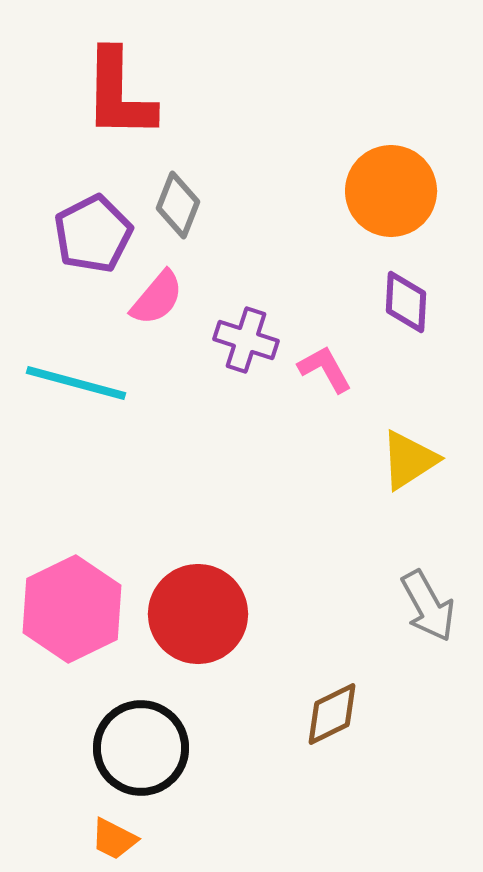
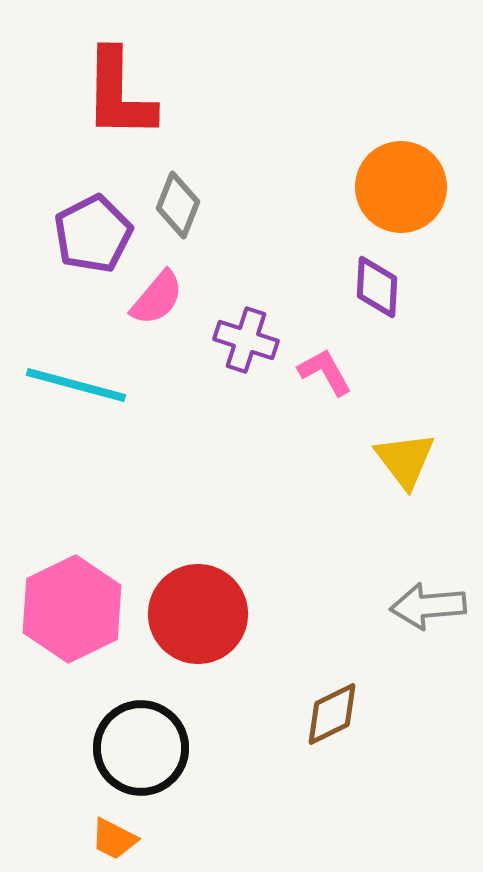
orange circle: moved 10 px right, 4 px up
purple diamond: moved 29 px left, 15 px up
pink L-shape: moved 3 px down
cyan line: moved 2 px down
yellow triangle: moved 4 px left; rotated 34 degrees counterclockwise
gray arrow: rotated 114 degrees clockwise
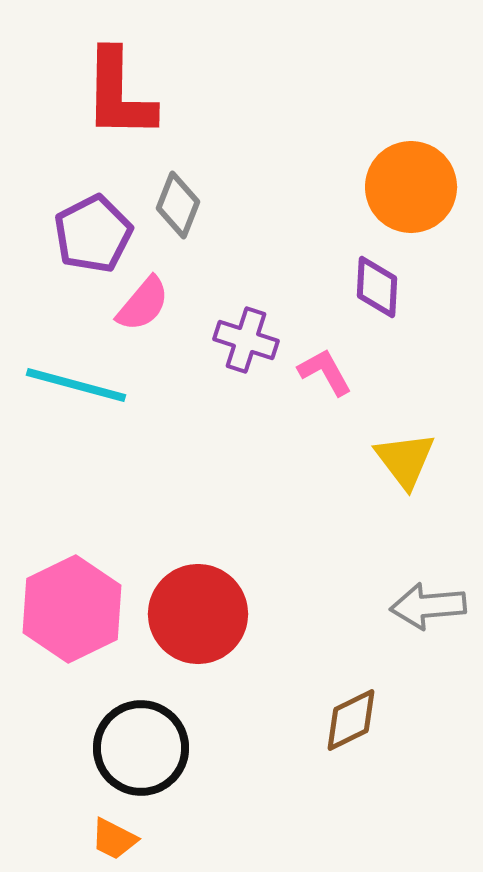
orange circle: moved 10 px right
pink semicircle: moved 14 px left, 6 px down
brown diamond: moved 19 px right, 6 px down
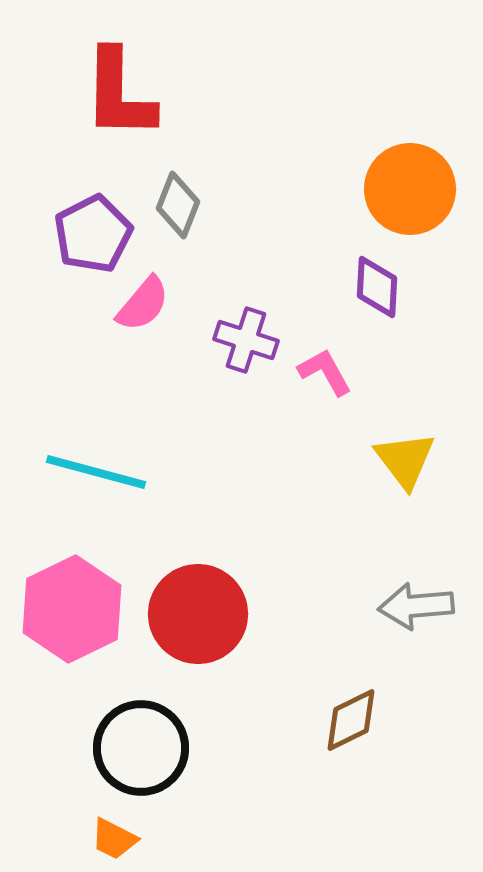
orange circle: moved 1 px left, 2 px down
cyan line: moved 20 px right, 87 px down
gray arrow: moved 12 px left
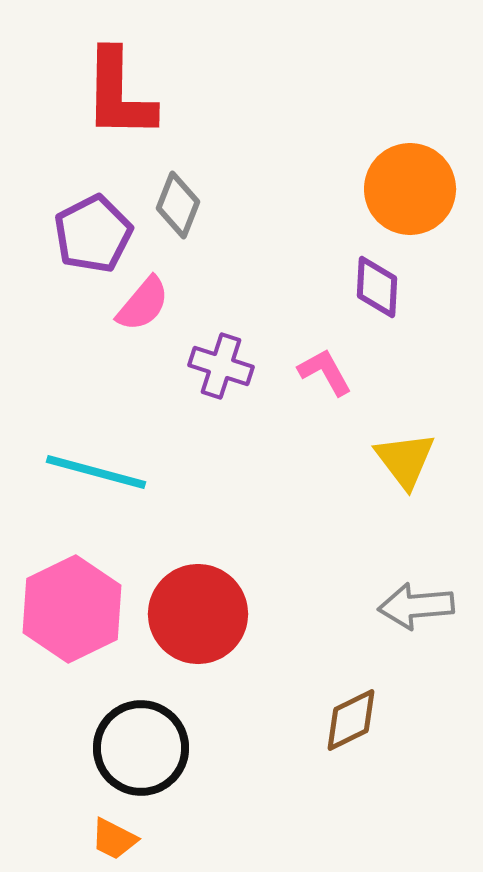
purple cross: moved 25 px left, 26 px down
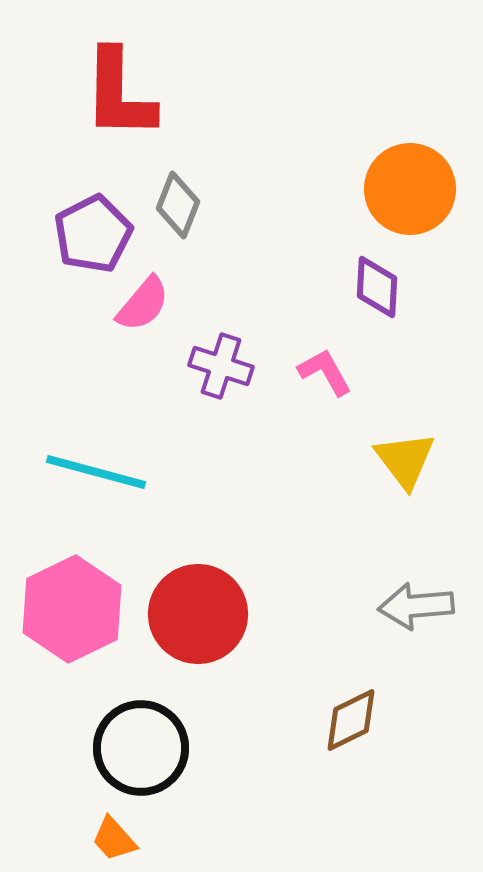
orange trapezoid: rotated 21 degrees clockwise
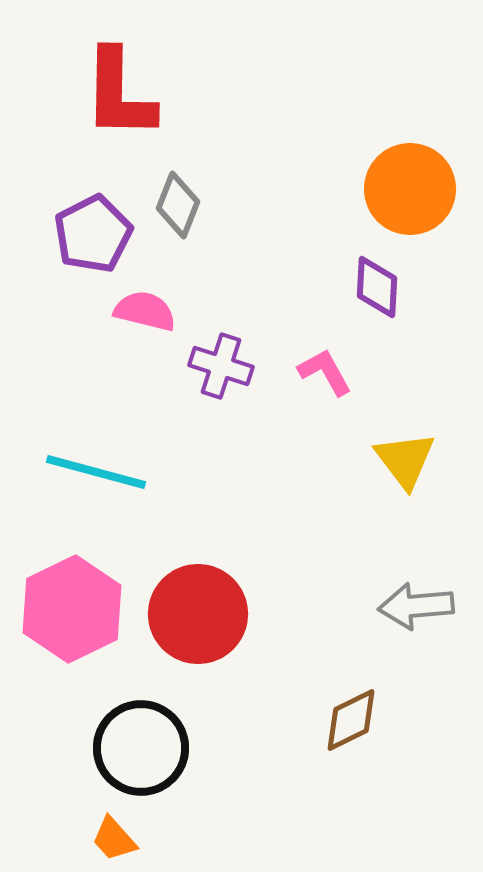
pink semicircle: moved 2 px right, 7 px down; rotated 116 degrees counterclockwise
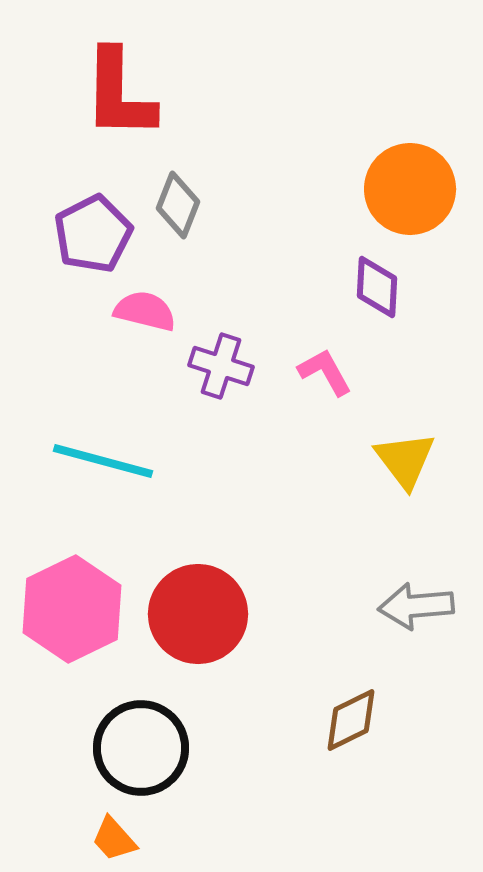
cyan line: moved 7 px right, 11 px up
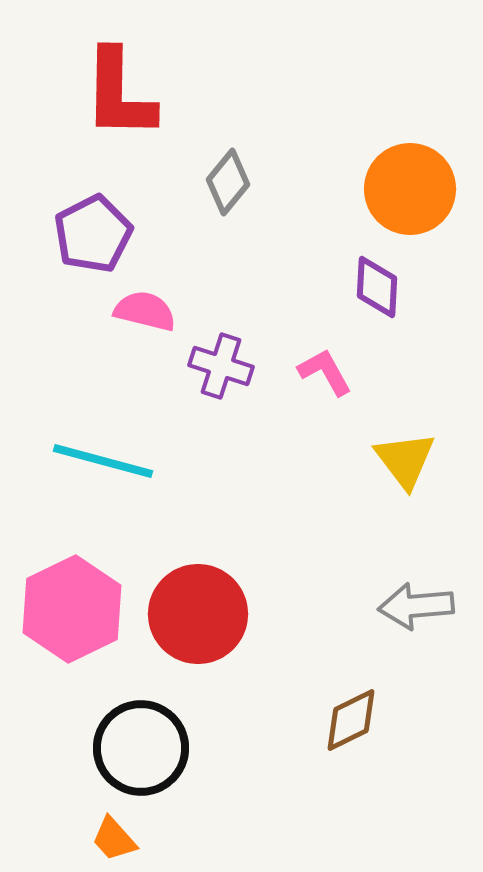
gray diamond: moved 50 px right, 23 px up; rotated 18 degrees clockwise
